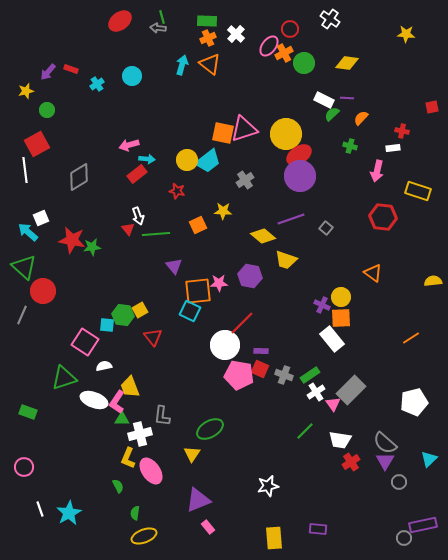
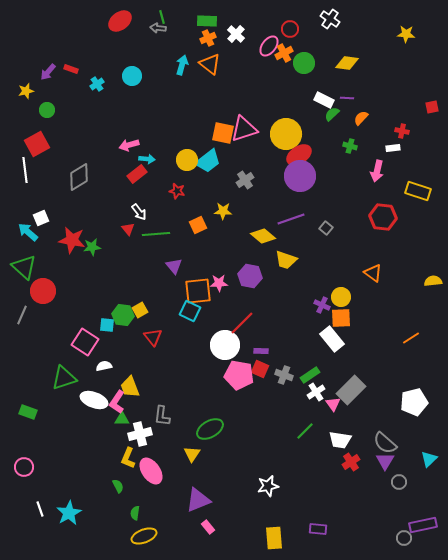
white arrow at (138, 216): moved 1 px right, 4 px up; rotated 18 degrees counterclockwise
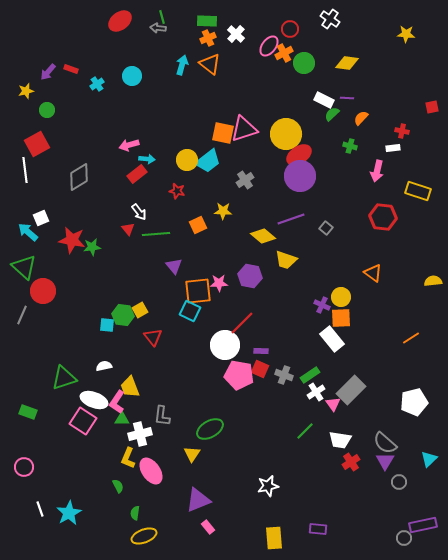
pink square at (85, 342): moved 2 px left, 79 px down
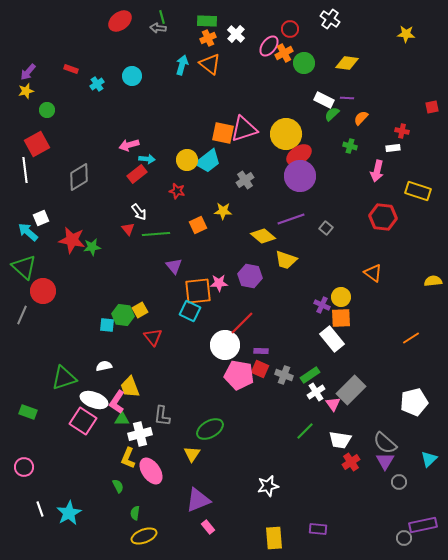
purple arrow at (48, 72): moved 20 px left
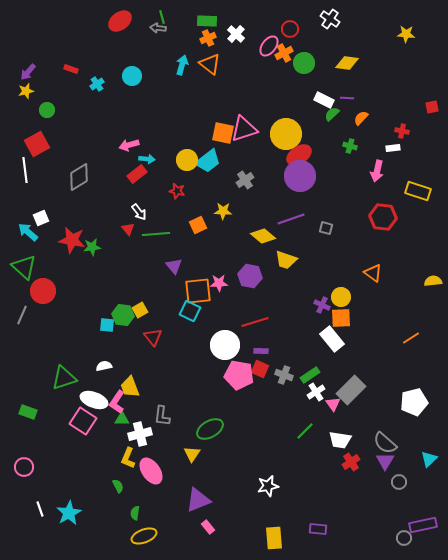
gray square at (326, 228): rotated 24 degrees counterclockwise
red line at (242, 323): moved 13 px right, 1 px up; rotated 28 degrees clockwise
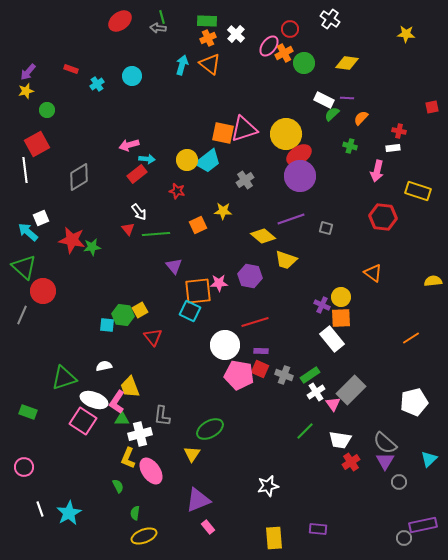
red cross at (402, 131): moved 3 px left
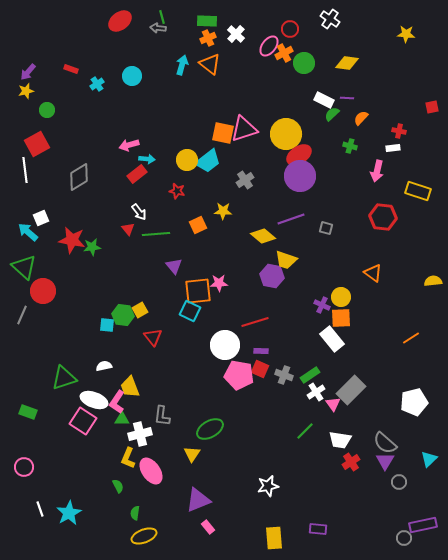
purple hexagon at (250, 276): moved 22 px right
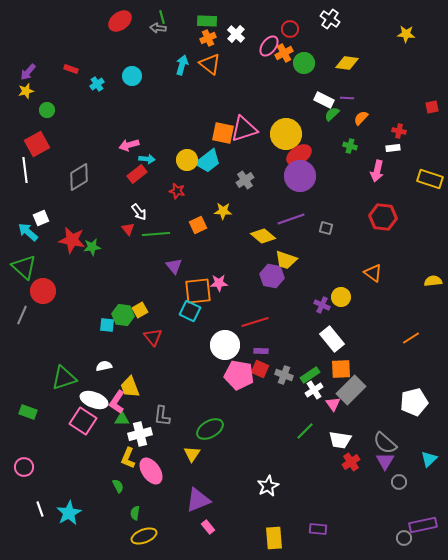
yellow rectangle at (418, 191): moved 12 px right, 12 px up
orange square at (341, 318): moved 51 px down
white cross at (316, 392): moved 2 px left, 2 px up
white star at (268, 486): rotated 15 degrees counterclockwise
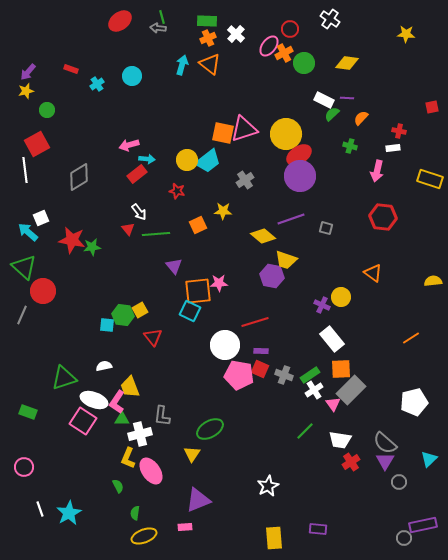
pink rectangle at (208, 527): moved 23 px left; rotated 56 degrees counterclockwise
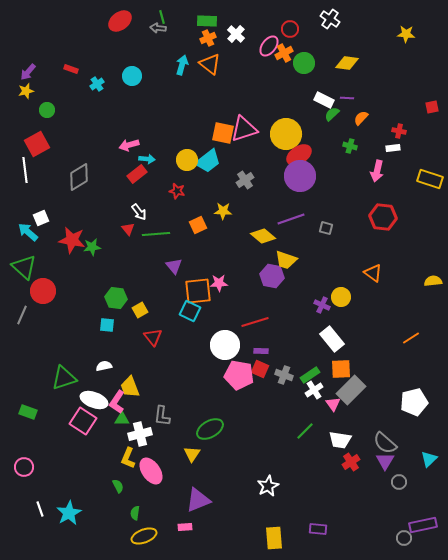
green hexagon at (123, 315): moved 7 px left, 17 px up
